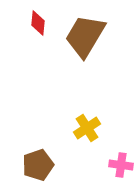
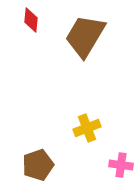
red diamond: moved 7 px left, 3 px up
yellow cross: rotated 12 degrees clockwise
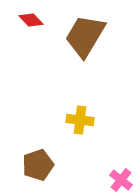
red diamond: rotated 50 degrees counterclockwise
yellow cross: moved 7 px left, 8 px up; rotated 28 degrees clockwise
pink cross: moved 15 px down; rotated 30 degrees clockwise
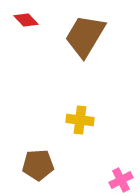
red diamond: moved 5 px left
brown pentagon: rotated 16 degrees clockwise
pink cross: rotated 25 degrees clockwise
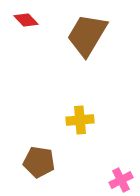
brown trapezoid: moved 2 px right, 1 px up
yellow cross: rotated 12 degrees counterclockwise
brown pentagon: moved 1 px right, 3 px up; rotated 12 degrees clockwise
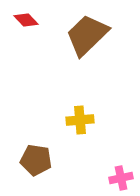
brown trapezoid: rotated 15 degrees clockwise
brown pentagon: moved 3 px left, 2 px up
pink cross: moved 2 px up; rotated 15 degrees clockwise
